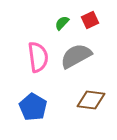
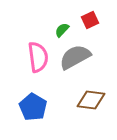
green semicircle: moved 7 px down
gray semicircle: moved 1 px left, 1 px down
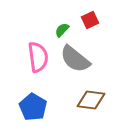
gray semicircle: moved 2 px down; rotated 112 degrees counterclockwise
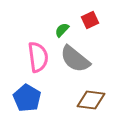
blue pentagon: moved 6 px left, 9 px up
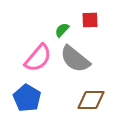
red square: rotated 24 degrees clockwise
pink semicircle: moved 1 px down; rotated 48 degrees clockwise
brown diamond: rotated 8 degrees counterclockwise
